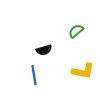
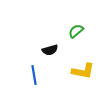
black semicircle: moved 6 px right
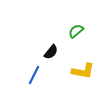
black semicircle: moved 1 px right, 2 px down; rotated 35 degrees counterclockwise
blue line: rotated 36 degrees clockwise
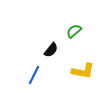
green semicircle: moved 2 px left
black semicircle: moved 2 px up
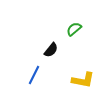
green semicircle: moved 2 px up
yellow L-shape: moved 9 px down
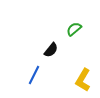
yellow L-shape: rotated 110 degrees clockwise
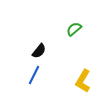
black semicircle: moved 12 px left, 1 px down
yellow L-shape: moved 1 px down
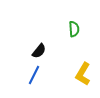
green semicircle: rotated 126 degrees clockwise
yellow L-shape: moved 7 px up
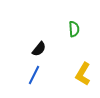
black semicircle: moved 2 px up
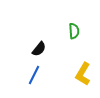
green semicircle: moved 2 px down
